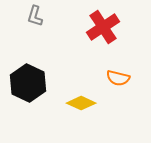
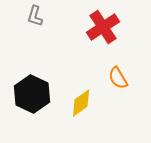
orange semicircle: rotated 45 degrees clockwise
black hexagon: moved 4 px right, 11 px down
yellow diamond: rotated 60 degrees counterclockwise
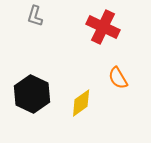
red cross: rotated 32 degrees counterclockwise
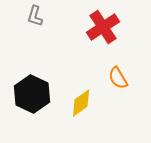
red cross: rotated 32 degrees clockwise
